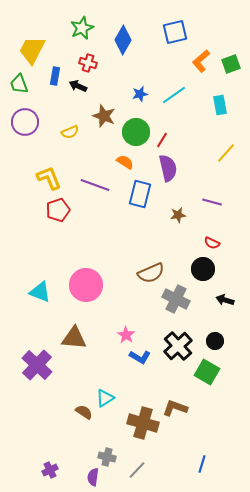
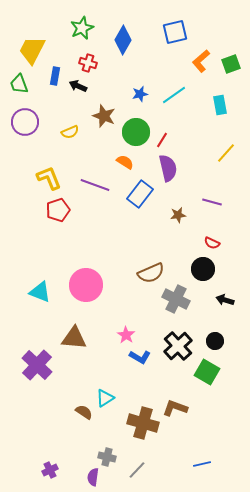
blue rectangle at (140, 194): rotated 24 degrees clockwise
blue line at (202, 464): rotated 60 degrees clockwise
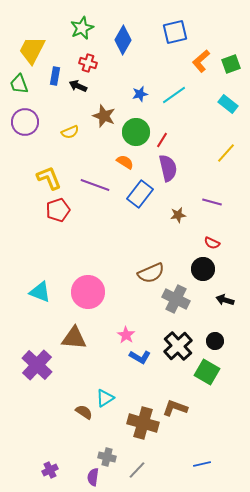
cyan rectangle at (220, 105): moved 8 px right, 1 px up; rotated 42 degrees counterclockwise
pink circle at (86, 285): moved 2 px right, 7 px down
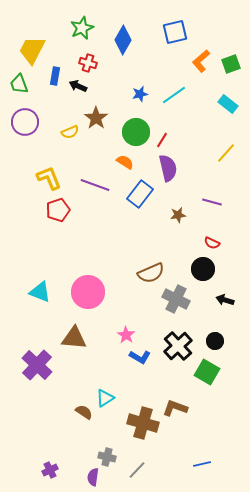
brown star at (104, 116): moved 8 px left, 2 px down; rotated 15 degrees clockwise
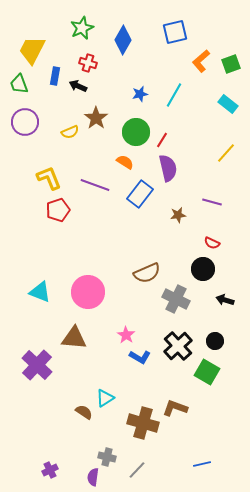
cyan line at (174, 95): rotated 25 degrees counterclockwise
brown semicircle at (151, 273): moved 4 px left
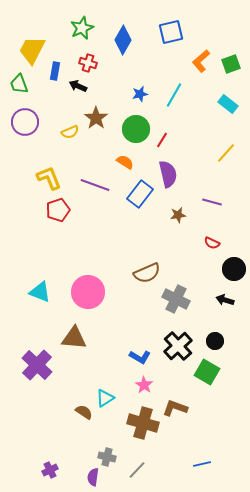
blue square at (175, 32): moved 4 px left
blue rectangle at (55, 76): moved 5 px up
green circle at (136, 132): moved 3 px up
purple semicircle at (168, 168): moved 6 px down
black circle at (203, 269): moved 31 px right
pink star at (126, 335): moved 18 px right, 50 px down
